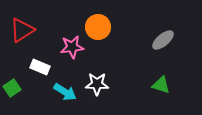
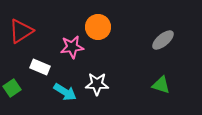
red triangle: moved 1 px left, 1 px down
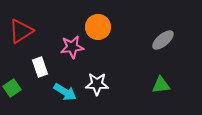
white rectangle: rotated 48 degrees clockwise
green triangle: rotated 24 degrees counterclockwise
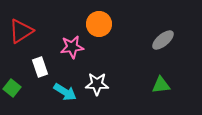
orange circle: moved 1 px right, 3 px up
green square: rotated 18 degrees counterclockwise
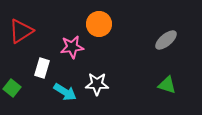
gray ellipse: moved 3 px right
white rectangle: moved 2 px right, 1 px down; rotated 36 degrees clockwise
green triangle: moved 6 px right; rotated 24 degrees clockwise
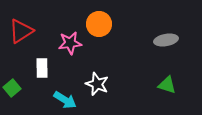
gray ellipse: rotated 30 degrees clockwise
pink star: moved 2 px left, 4 px up
white rectangle: rotated 18 degrees counterclockwise
white star: rotated 20 degrees clockwise
green square: rotated 12 degrees clockwise
cyan arrow: moved 8 px down
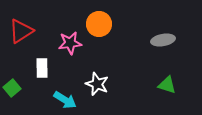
gray ellipse: moved 3 px left
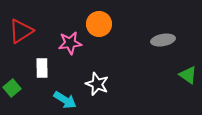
green triangle: moved 21 px right, 10 px up; rotated 18 degrees clockwise
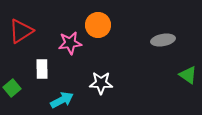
orange circle: moved 1 px left, 1 px down
white rectangle: moved 1 px down
white star: moved 4 px right, 1 px up; rotated 20 degrees counterclockwise
cyan arrow: moved 3 px left; rotated 60 degrees counterclockwise
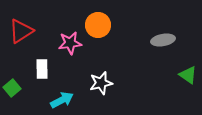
white star: rotated 15 degrees counterclockwise
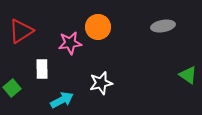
orange circle: moved 2 px down
gray ellipse: moved 14 px up
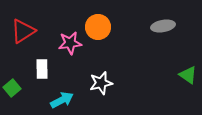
red triangle: moved 2 px right
